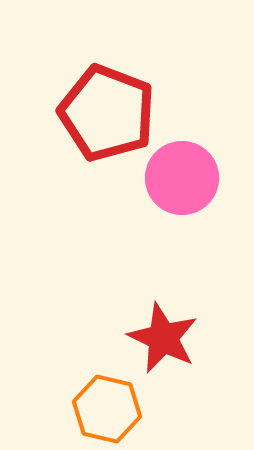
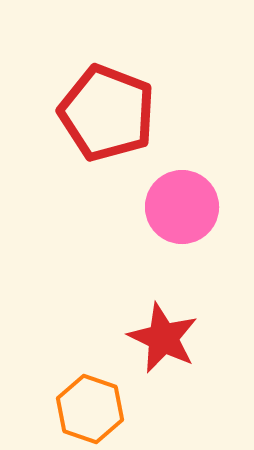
pink circle: moved 29 px down
orange hexagon: moved 17 px left; rotated 6 degrees clockwise
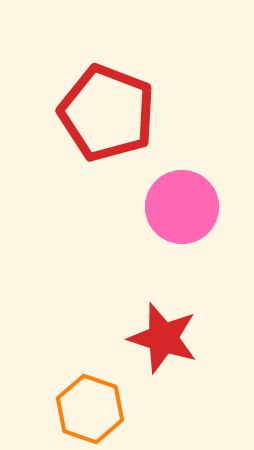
red star: rotated 8 degrees counterclockwise
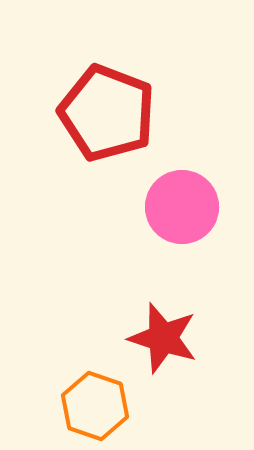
orange hexagon: moved 5 px right, 3 px up
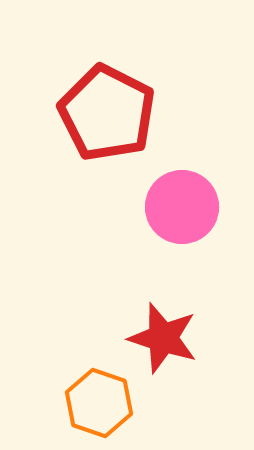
red pentagon: rotated 6 degrees clockwise
orange hexagon: moved 4 px right, 3 px up
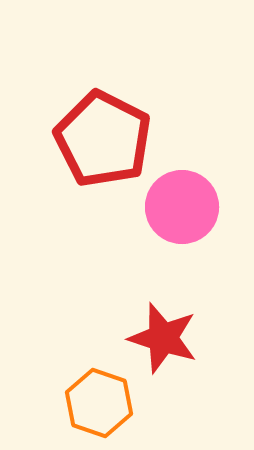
red pentagon: moved 4 px left, 26 px down
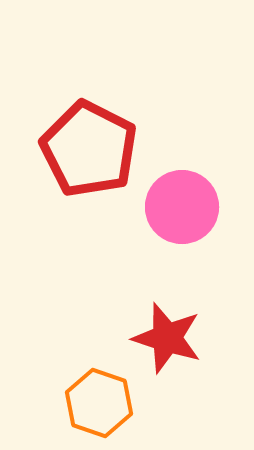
red pentagon: moved 14 px left, 10 px down
red star: moved 4 px right
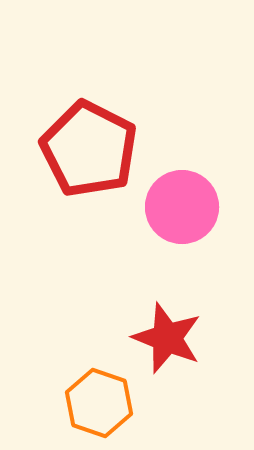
red star: rotated 4 degrees clockwise
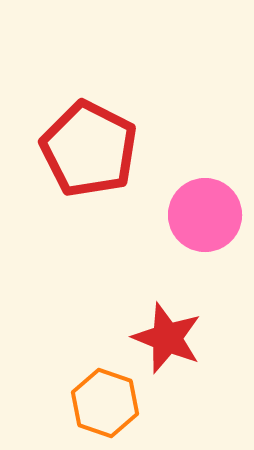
pink circle: moved 23 px right, 8 px down
orange hexagon: moved 6 px right
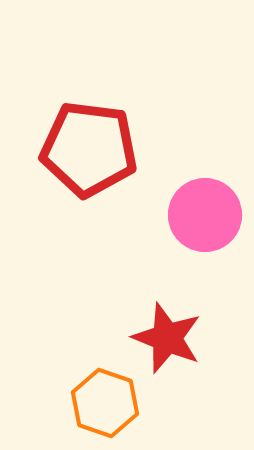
red pentagon: rotated 20 degrees counterclockwise
